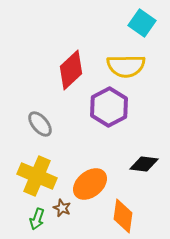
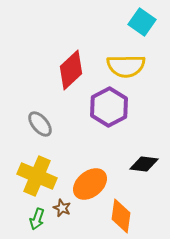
cyan square: moved 1 px up
orange diamond: moved 2 px left
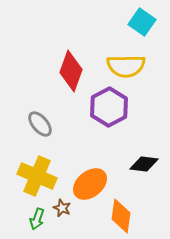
red diamond: moved 1 px down; rotated 27 degrees counterclockwise
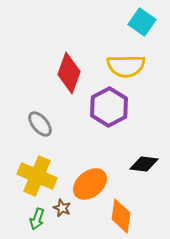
red diamond: moved 2 px left, 2 px down
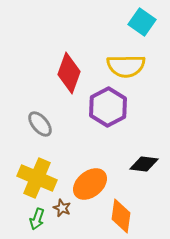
purple hexagon: moved 1 px left
yellow cross: moved 2 px down
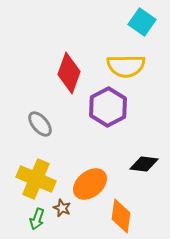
yellow cross: moved 1 px left, 1 px down
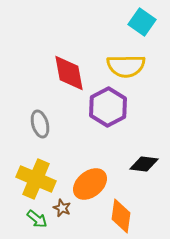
red diamond: rotated 30 degrees counterclockwise
gray ellipse: rotated 24 degrees clockwise
green arrow: rotated 70 degrees counterclockwise
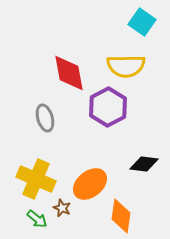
gray ellipse: moved 5 px right, 6 px up
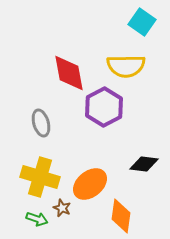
purple hexagon: moved 4 px left
gray ellipse: moved 4 px left, 5 px down
yellow cross: moved 4 px right, 2 px up; rotated 6 degrees counterclockwise
green arrow: rotated 20 degrees counterclockwise
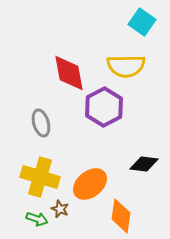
brown star: moved 2 px left, 1 px down
